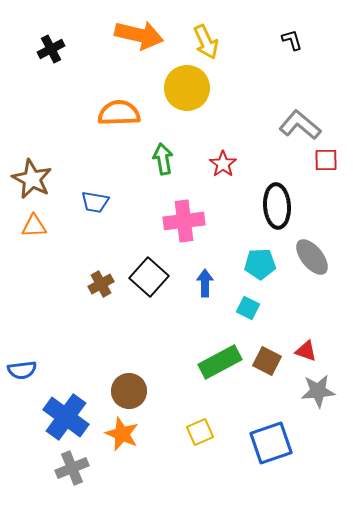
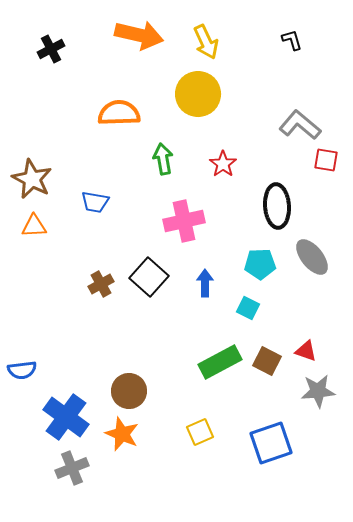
yellow circle: moved 11 px right, 6 px down
red square: rotated 10 degrees clockwise
pink cross: rotated 6 degrees counterclockwise
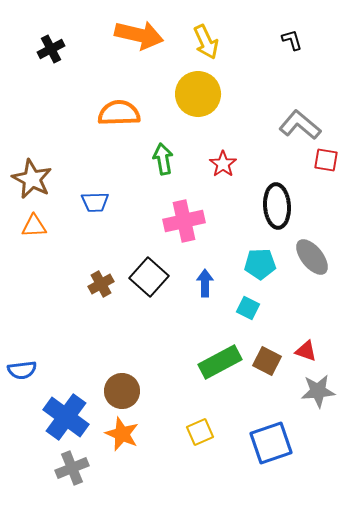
blue trapezoid: rotated 12 degrees counterclockwise
brown circle: moved 7 px left
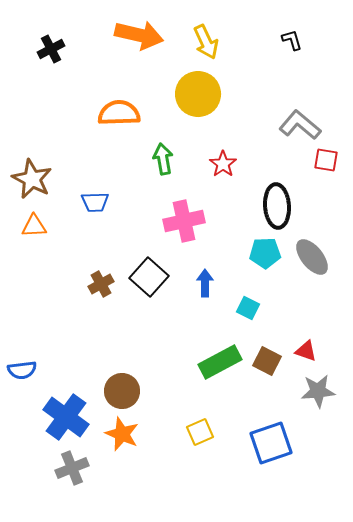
cyan pentagon: moved 5 px right, 11 px up
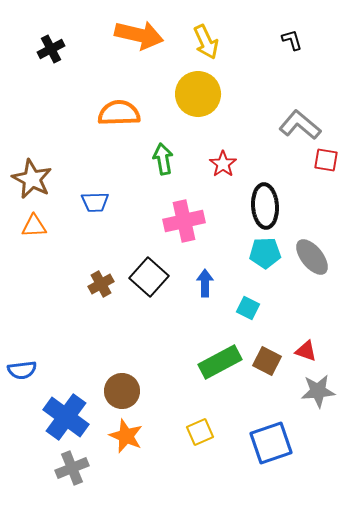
black ellipse: moved 12 px left
orange star: moved 4 px right, 2 px down
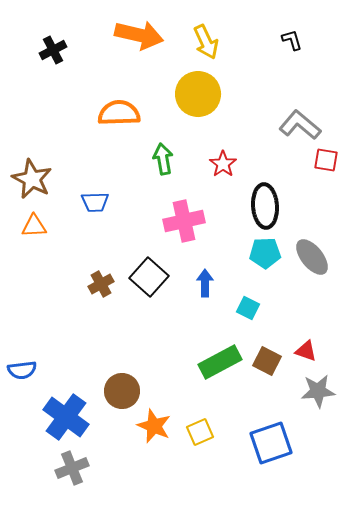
black cross: moved 2 px right, 1 px down
orange star: moved 28 px right, 10 px up
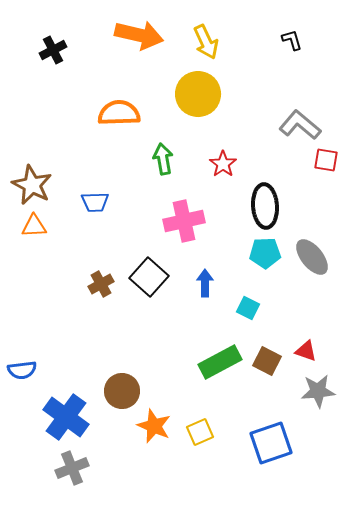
brown star: moved 6 px down
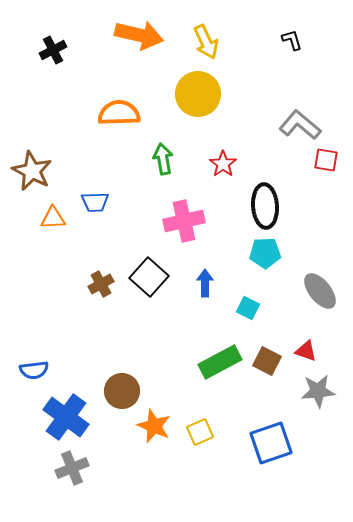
brown star: moved 14 px up
orange triangle: moved 19 px right, 8 px up
gray ellipse: moved 8 px right, 34 px down
blue semicircle: moved 12 px right
